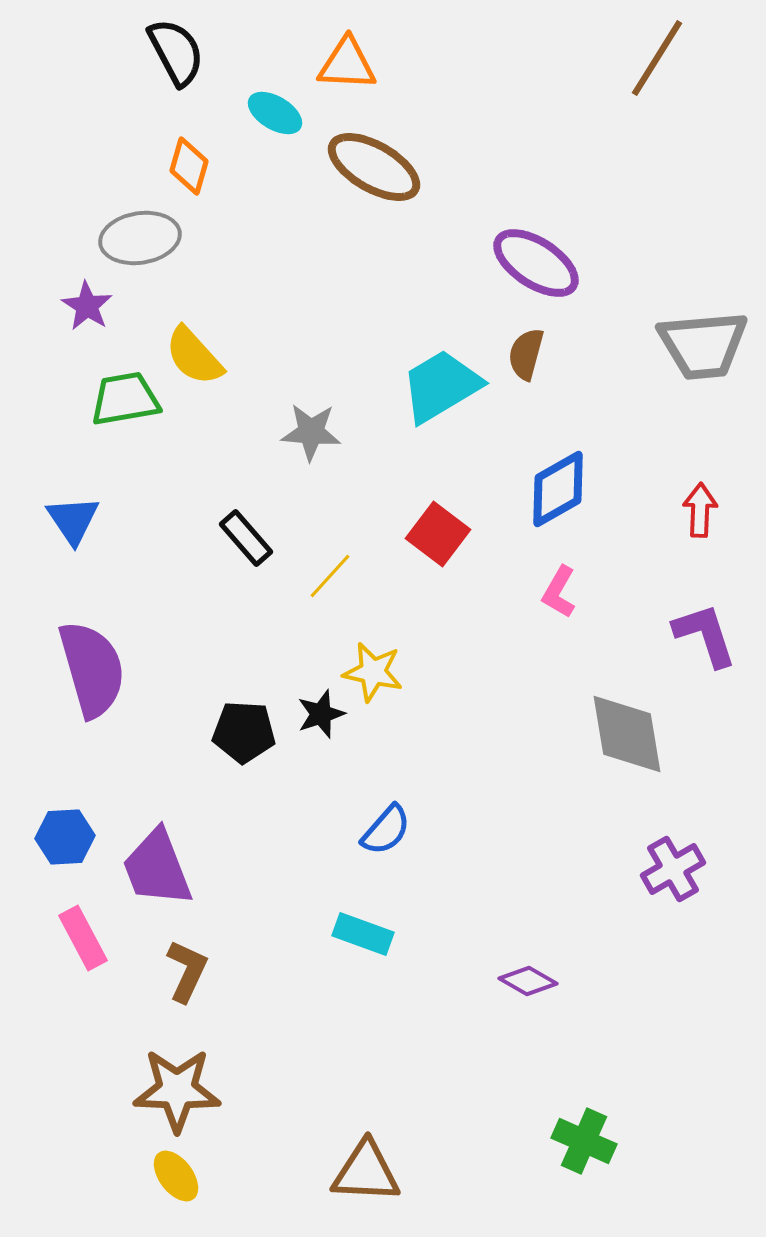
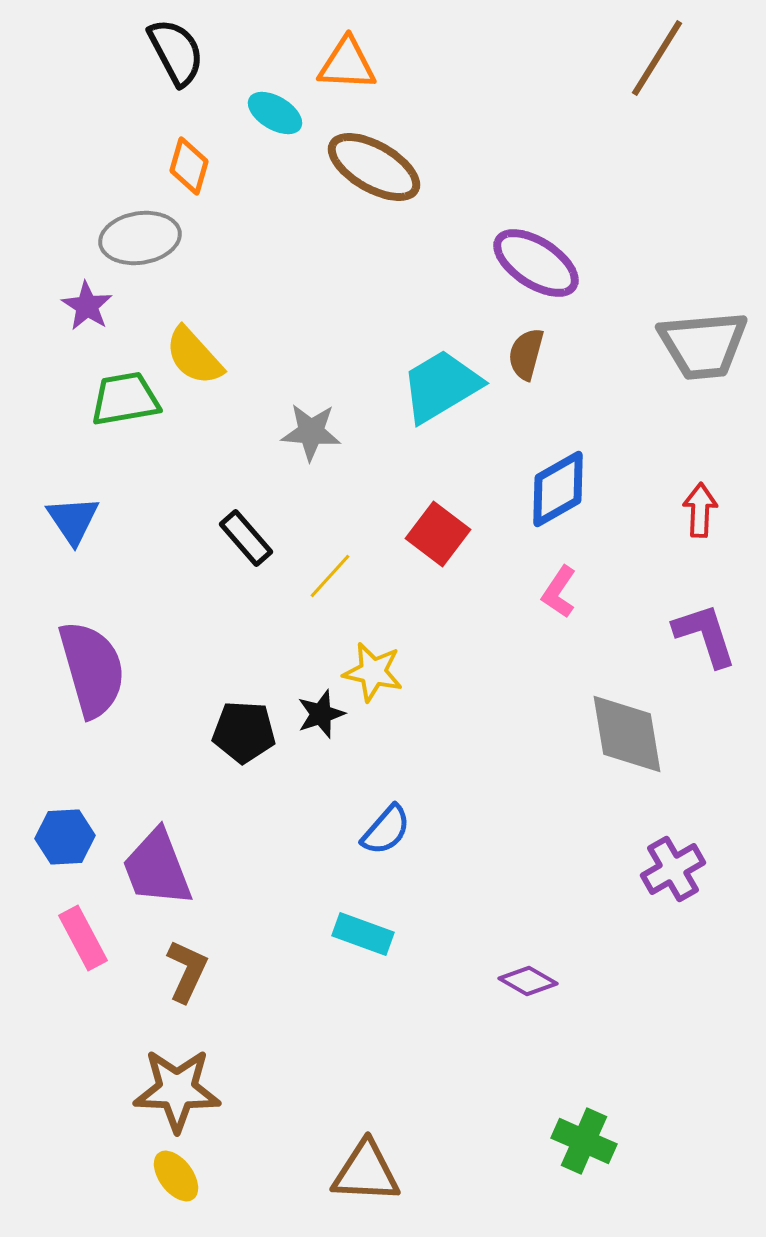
pink L-shape: rotated 4 degrees clockwise
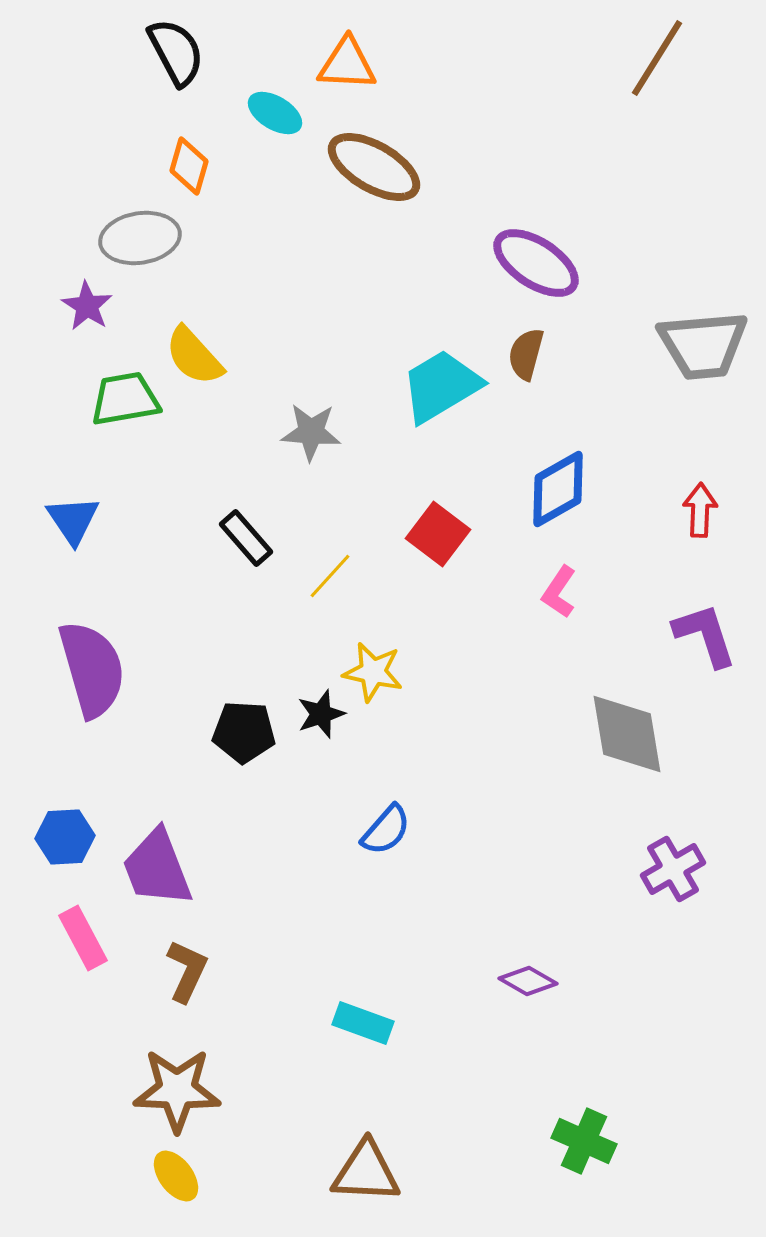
cyan rectangle: moved 89 px down
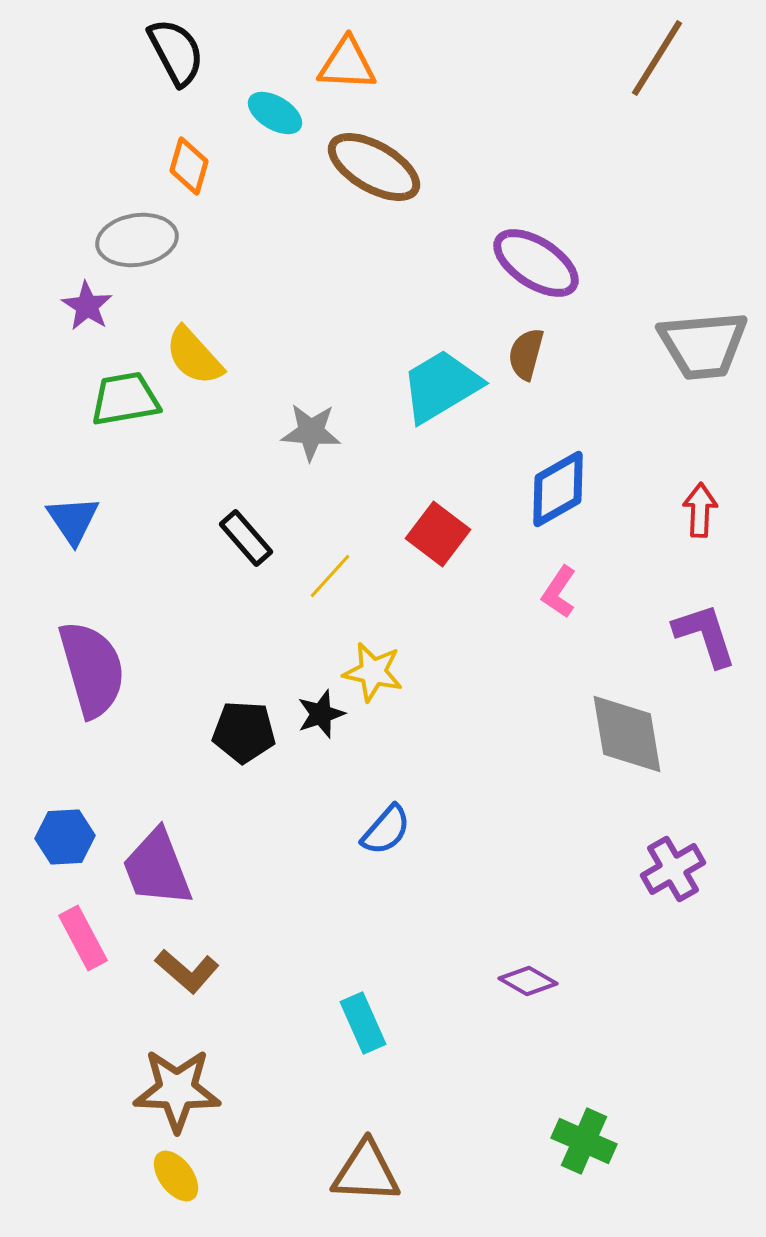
gray ellipse: moved 3 px left, 2 px down
brown L-shape: rotated 106 degrees clockwise
cyan rectangle: rotated 46 degrees clockwise
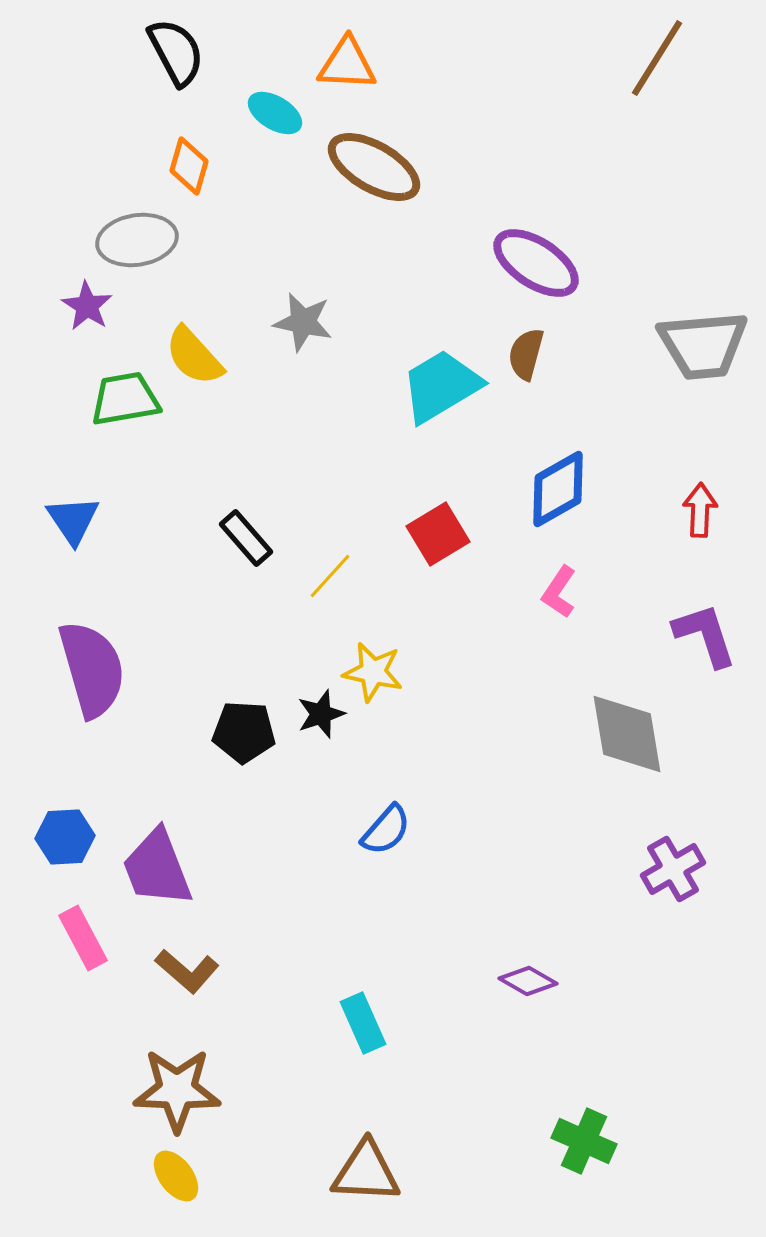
gray star: moved 8 px left, 110 px up; rotated 8 degrees clockwise
red square: rotated 22 degrees clockwise
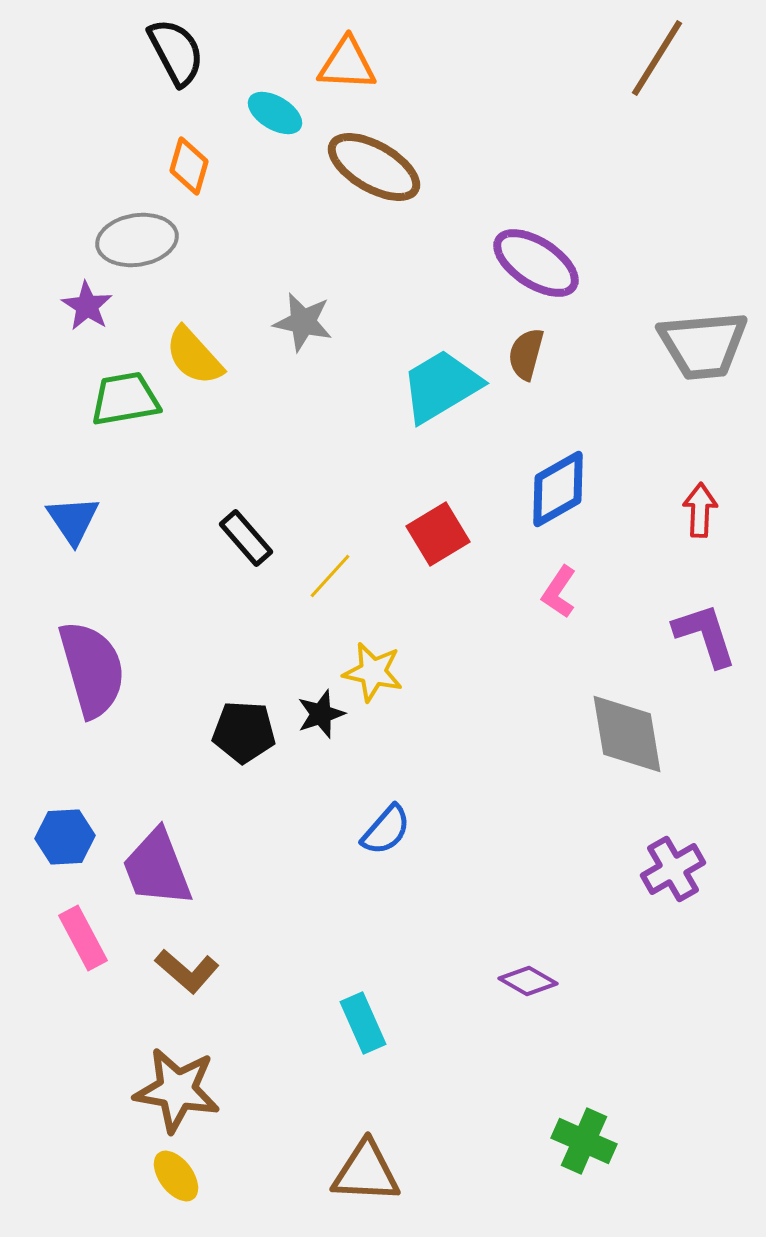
brown star: rotated 8 degrees clockwise
